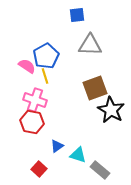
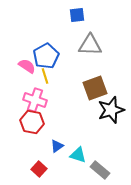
black star: rotated 24 degrees clockwise
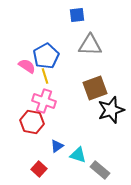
pink cross: moved 9 px right, 1 px down
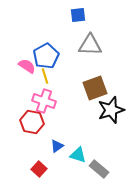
blue square: moved 1 px right
gray rectangle: moved 1 px left, 1 px up
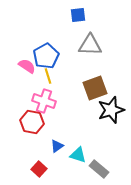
yellow line: moved 3 px right
